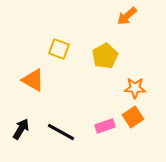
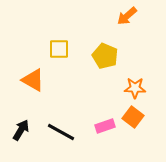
yellow square: rotated 20 degrees counterclockwise
yellow pentagon: rotated 20 degrees counterclockwise
orange square: rotated 20 degrees counterclockwise
black arrow: moved 1 px down
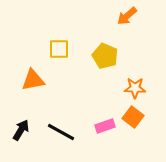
orange triangle: rotated 40 degrees counterclockwise
